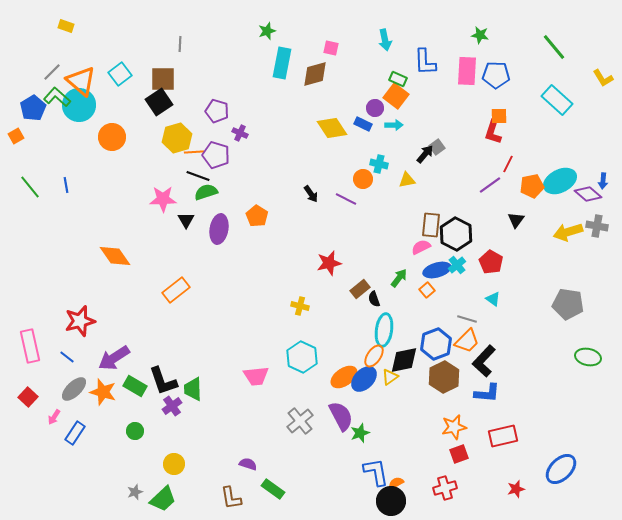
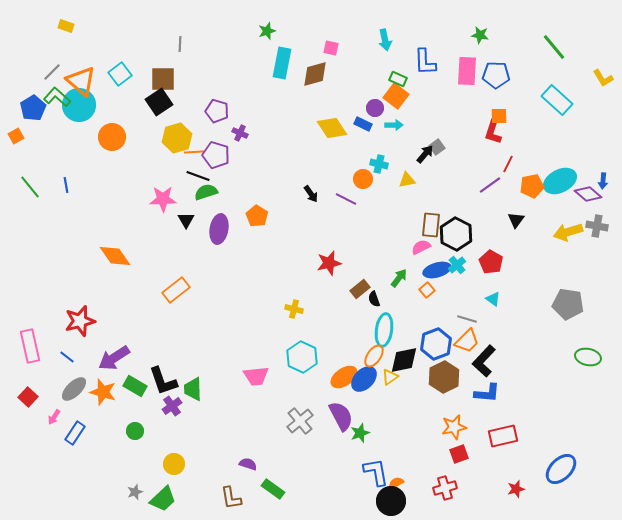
yellow cross at (300, 306): moved 6 px left, 3 px down
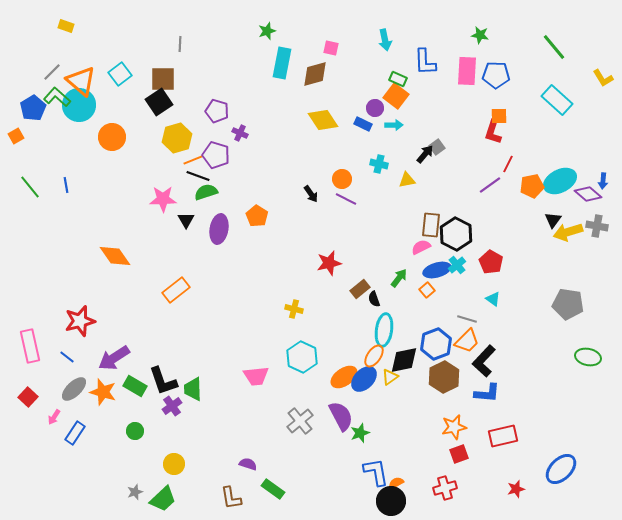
yellow diamond at (332, 128): moved 9 px left, 8 px up
orange line at (194, 152): moved 1 px left, 8 px down; rotated 18 degrees counterclockwise
orange circle at (363, 179): moved 21 px left
black triangle at (516, 220): moved 37 px right
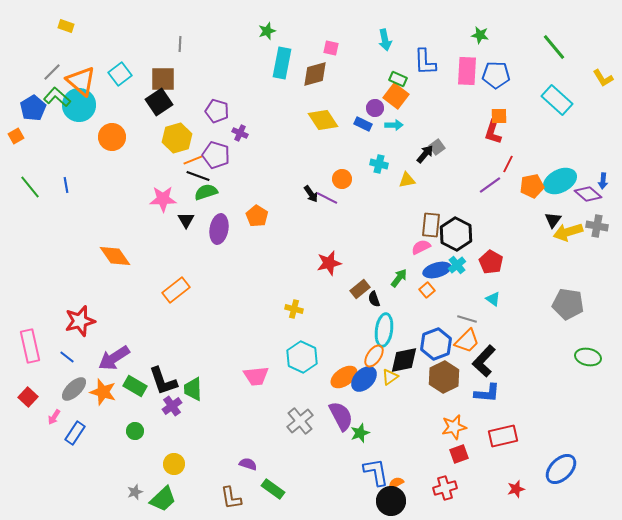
purple line at (346, 199): moved 19 px left, 1 px up
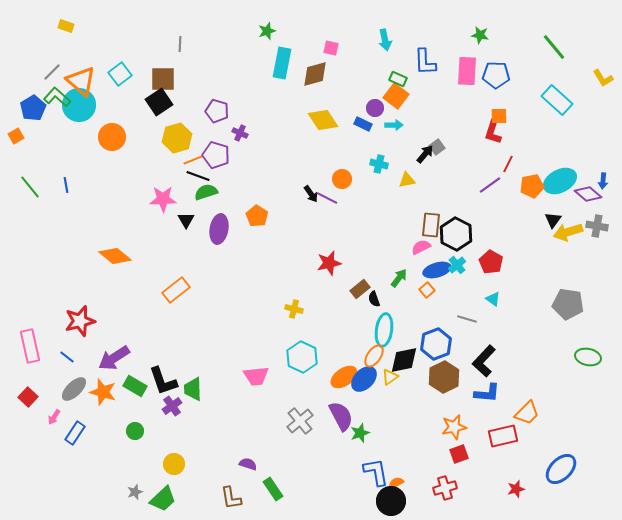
orange diamond at (115, 256): rotated 16 degrees counterclockwise
orange trapezoid at (467, 341): moved 60 px right, 72 px down
green rectangle at (273, 489): rotated 20 degrees clockwise
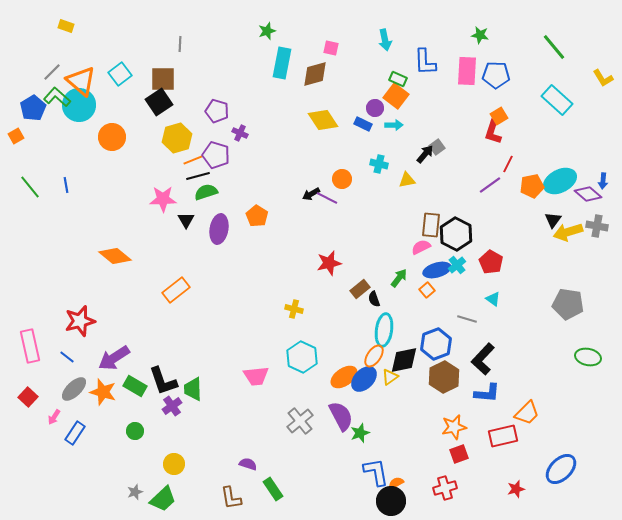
orange square at (499, 116): rotated 30 degrees counterclockwise
black line at (198, 176): rotated 35 degrees counterclockwise
black arrow at (311, 194): rotated 96 degrees clockwise
black L-shape at (484, 361): moved 1 px left, 2 px up
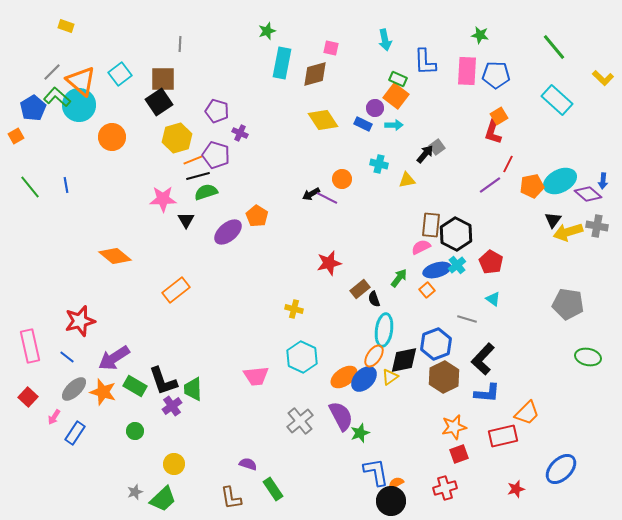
yellow L-shape at (603, 78): rotated 15 degrees counterclockwise
purple ellipse at (219, 229): moved 9 px right, 3 px down; rotated 40 degrees clockwise
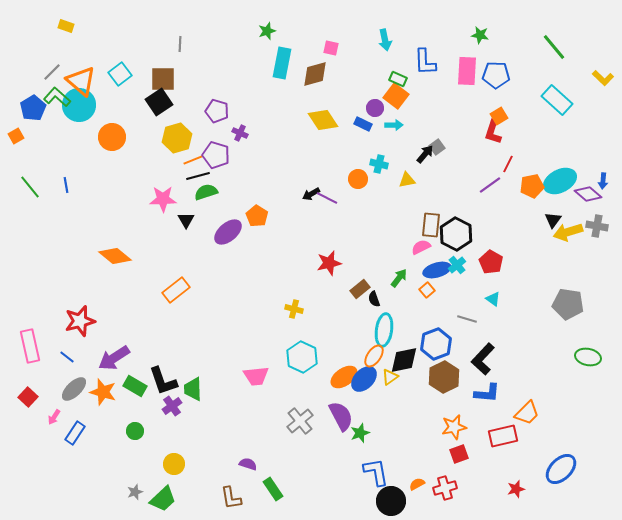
orange circle at (342, 179): moved 16 px right
orange semicircle at (396, 483): moved 21 px right, 1 px down
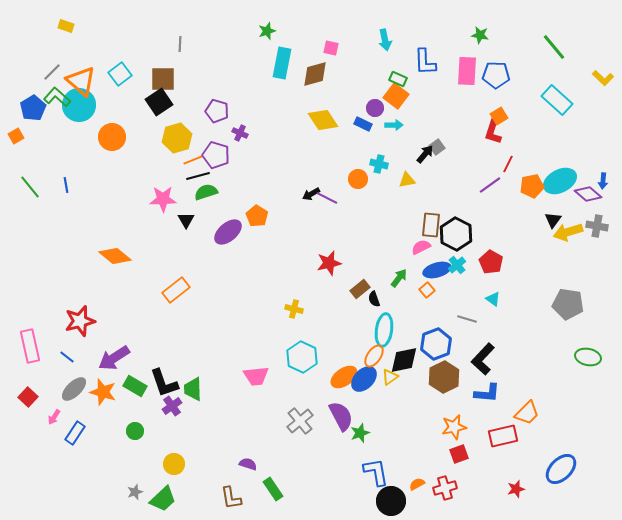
black L-shape at (163, 381): moved 1 px right, 2 px down
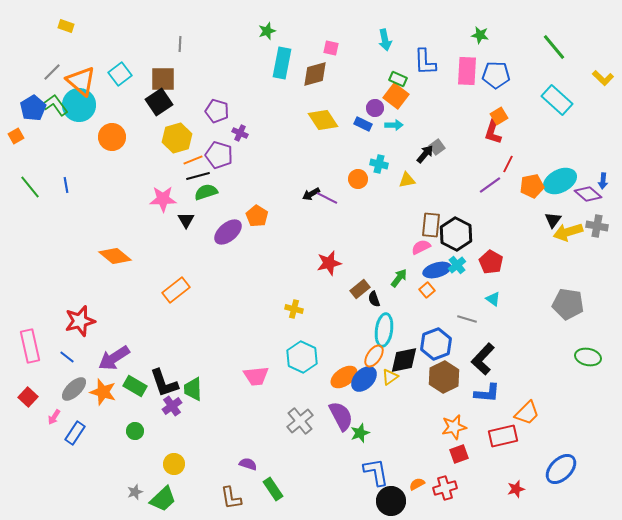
green L-shape at (57, 97): moved 2 px left, 8 px down; rotated 12 degrees clockwise
purple pentagon at (216, 155): moved 3 px right
